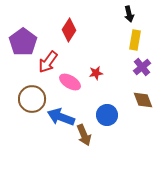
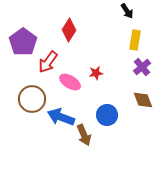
black arrow: moved 2 px left, 3 px up; rotated 21 degrees counterclockwise
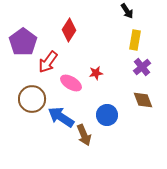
pink ellipse: moved 1 px right, 1 px down
blue arrow: rotated 12 degrees clockwise
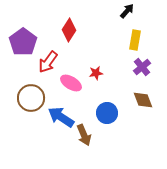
black arrow: rotated 105 degrees counterclockwise
brown circle: moved 1 px left, 1 px up
blue circle: moved 2 px up
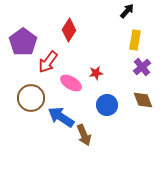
blue circle: moved 8 px up
